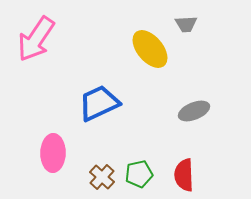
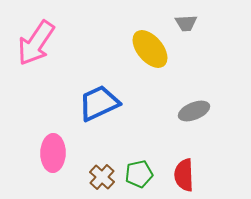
gray trapezoid: moved 1 px up
pink arrow: moved 4 px down
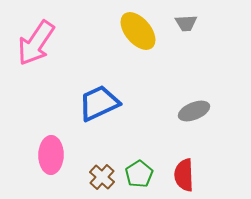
yellow ellipse: moved 12 px left, 18 px up
pink ellipse: moved 2 px left, 2 px down
green pentagon: rotated 20 degrees counterclockwise
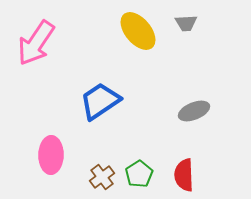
blue trapezoid: moved 1 px right, 2 px up; rotated 9 degrees counterclockwise
brown cross: rotated 10 degrees clockwise
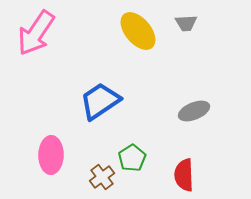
pink arrow: moved 10 px up
green pentagon: moved 7 px left, 16 px up
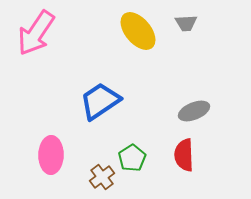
red semicircle: moved 20 px up
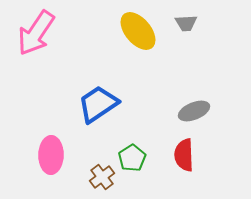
blue trapezoid: moved 2 px left, 3 px down
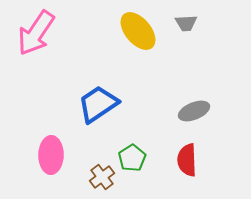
red semicircle: moved 3 px right, 5 px down
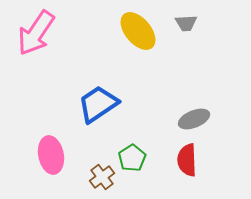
gray ellipse: moved 8 px down
pink ellipse: rotated 12 degrees counterclockwise
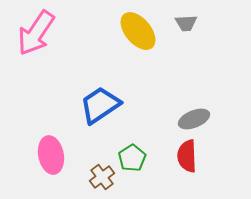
blue trapezoid: moved 2 px right, 1 px down
red semicircle: moved 4 px up
